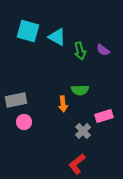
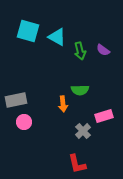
red L-shape: rotated 65 degrees counterclockwise
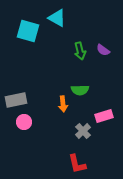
cyan triangle: moved 19 px up
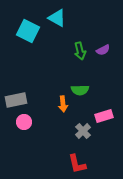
cyan square: rotated 10 degrees clockwise
purple semicircle: rotated 64 degrees counterclockwise
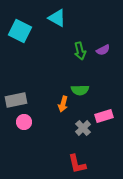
cyan square: moved 8 px left
orange arrow: rotated 21 degrees clockwise
gray cross: moved 3 px up
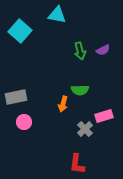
cyan triangle: moved 3 px up; rotated 18 degrees counterclockwise
cyan square: rotated 15 degrees clockwise
gray rectangle: moved 3 px up
gray cross: moved 2 px right, 1 px down
red L-shape: rotated 20 degrees clockwise
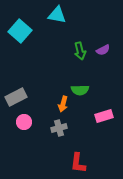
gray rectangle: rotated 15 degrees counterclockwise
gray cross: moved 26 px left, 1 px up; rotated 28 degrees clockwise
red L-shape: moved 1 px right, 1 px up
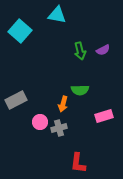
gray rectangle: moved 3 px down
pink circle: moved 16 px right
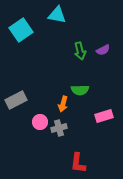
cyan square: moved 1 px right, 1 px up; rotated 15 degrees clockwise
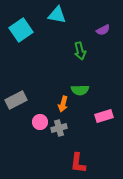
purple semicircle: moved 20 px up
